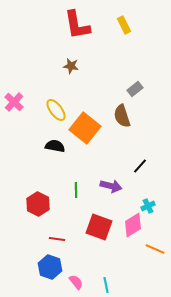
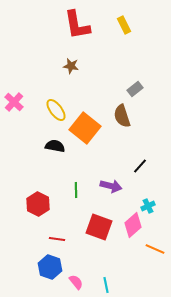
pink diamond: rotated 10 degrees counterclockwise
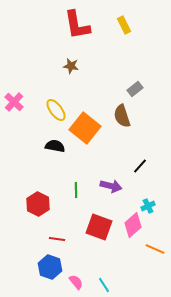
cyan line: moved 2 px left; rotated 21 degrees counterclockwise
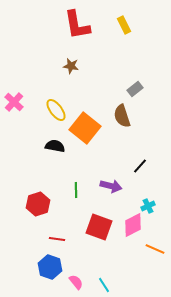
red hexagon: rotated 15 degrees clockwise
pink diamond: rotated 15 degrees clockwise
